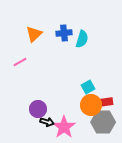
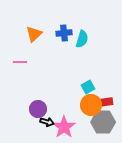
pink line: rotated 32 degrees clockwise
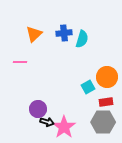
orange circle: moved 16 px right, 28 px up
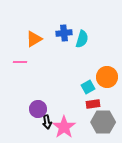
orange triangle: moved 5 px down; rotated 12 degrees clockwise
red rectangle: moved 13 px left, 2 px down
black arrow: rotated 64 degrees clockwise
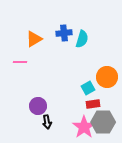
cyan square: moved 1 px down
purple circle: moved 3 px up
pink star: moved 20 px right
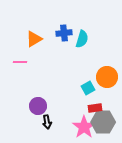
red rectangle: moved 2 px right, 4 px down
